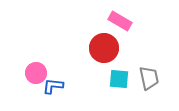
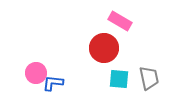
blue L-shape: moved 3 px up
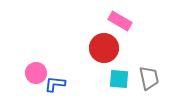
blue L-shape: moved 2 px right, 1 px down
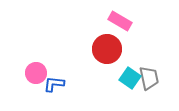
red circle: moved 3 px right, 1 px down
cyan square: moved 11 px right, 1 px up; rotated 30 degrees clockwise
blue L-shape: moved 1 px left
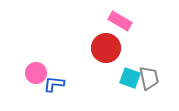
red circle: moved 1 px left, 1 px up
cyan square: rotated 15 degrees counterclockwise
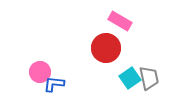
pink circle: moved 4 px right, 1 px up
cyan square: rotated 35 degrees clockwise
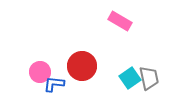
red circle: moved 24 px left, 18 px down
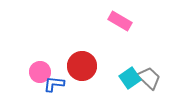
gray trapezoid: rotated 35 degrees counterclockwise
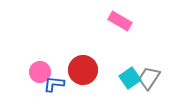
red circle: moved 1 px right, 4 px down
gray trapezoid: rotated 100 degrees counterclockwise
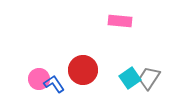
pink rectangle: rotated 25 degrees counterclockwise
pink circle: moved 1 px left, 7 px down
blue L-shape: rotated 50 degrees clockwise
